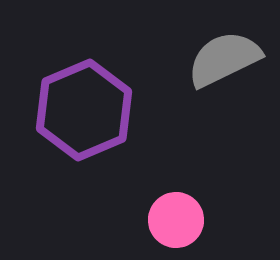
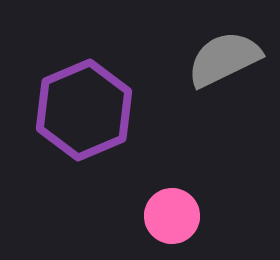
pink circle: moved 4 px left, 4 px up
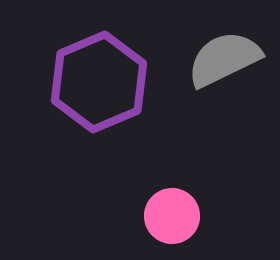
purple hexagon: moved 15 px right, 28 px up
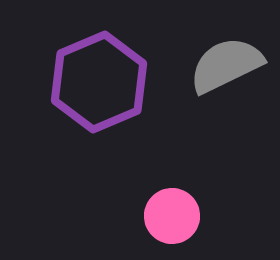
gray semicircle: moved 2 px right, 6 px down
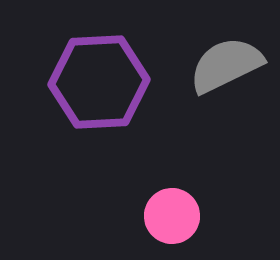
purple hexagon: rotated 20 degrees clockwise
